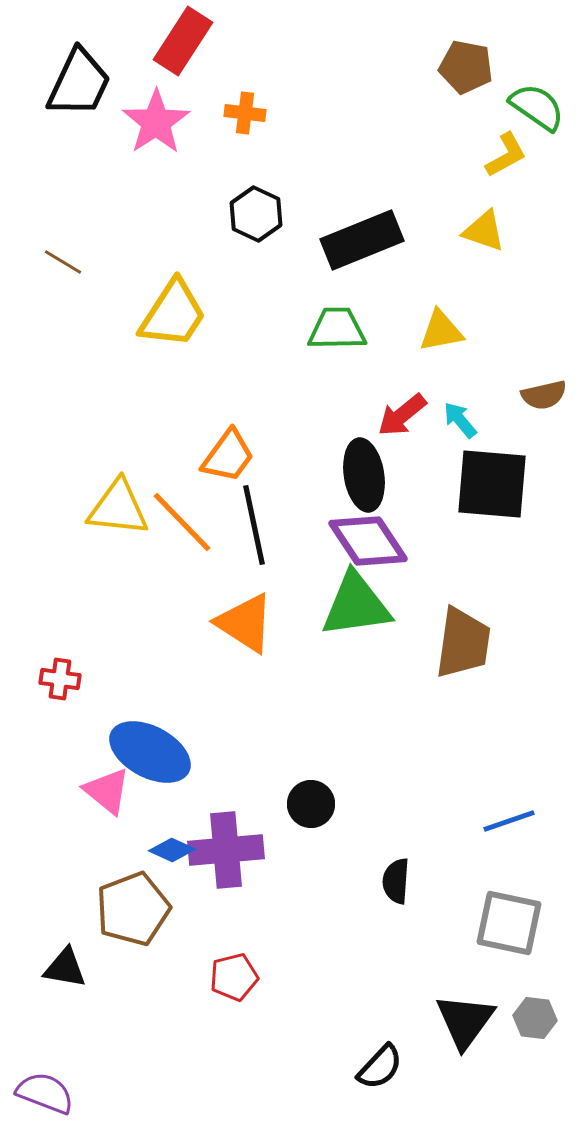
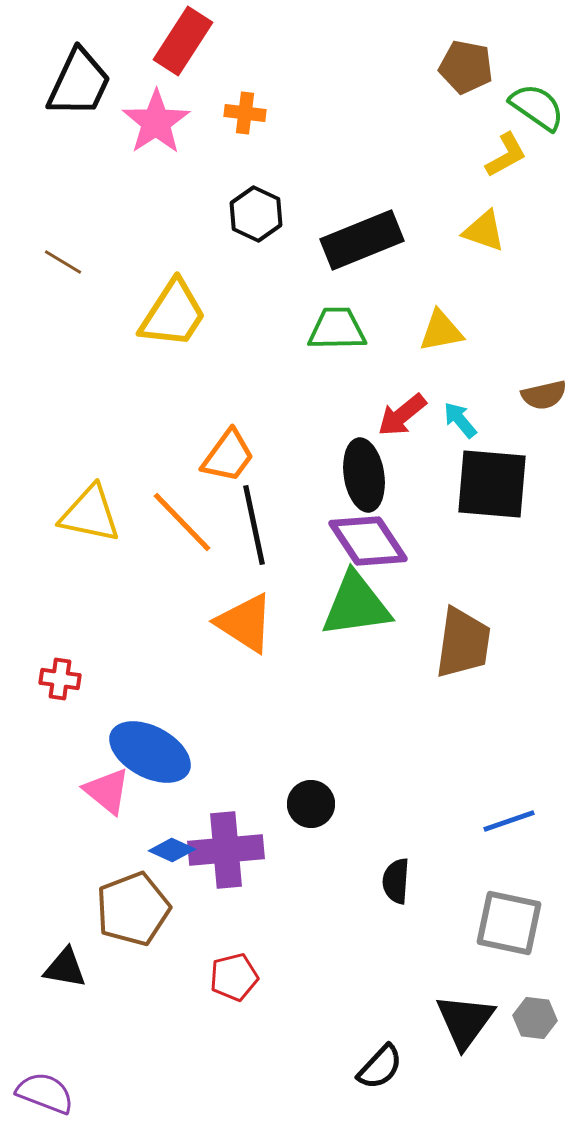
yellow triangle at (118, 508): moved 28 px left, 6 px down; rotated 6 degrees clockwise
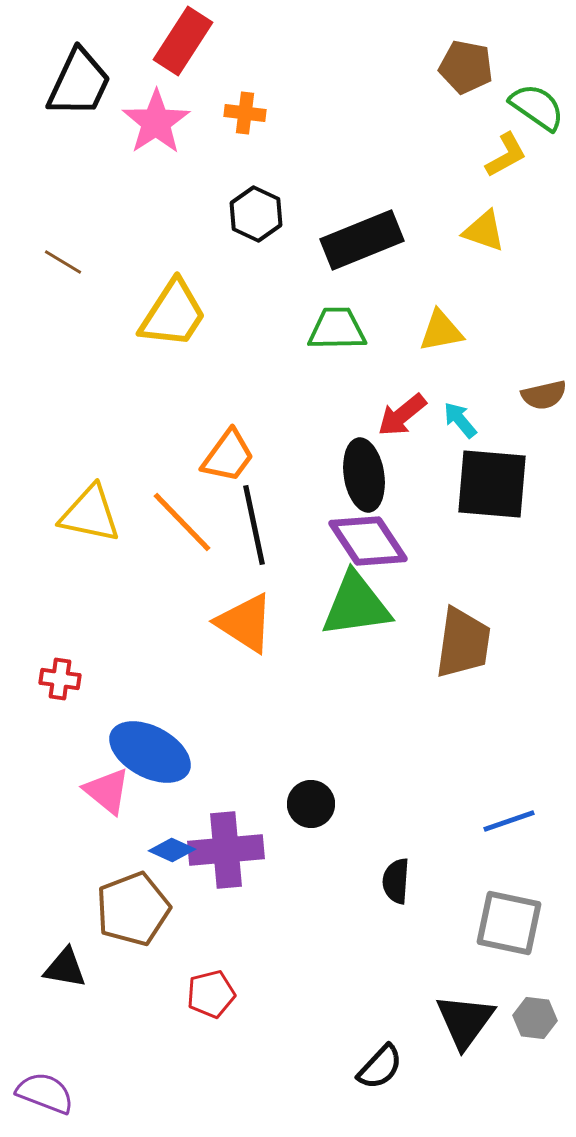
red pentagon at (234, 977): moved 23 px left, 17 px down
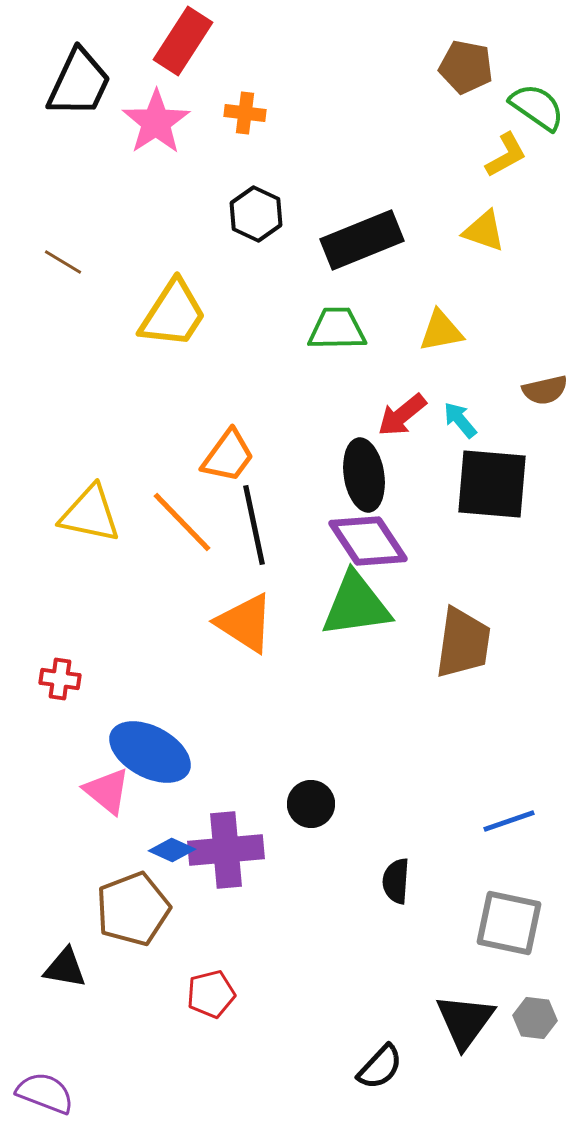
brown semicircle at (544, 395): moved 1 px right, 5 px up
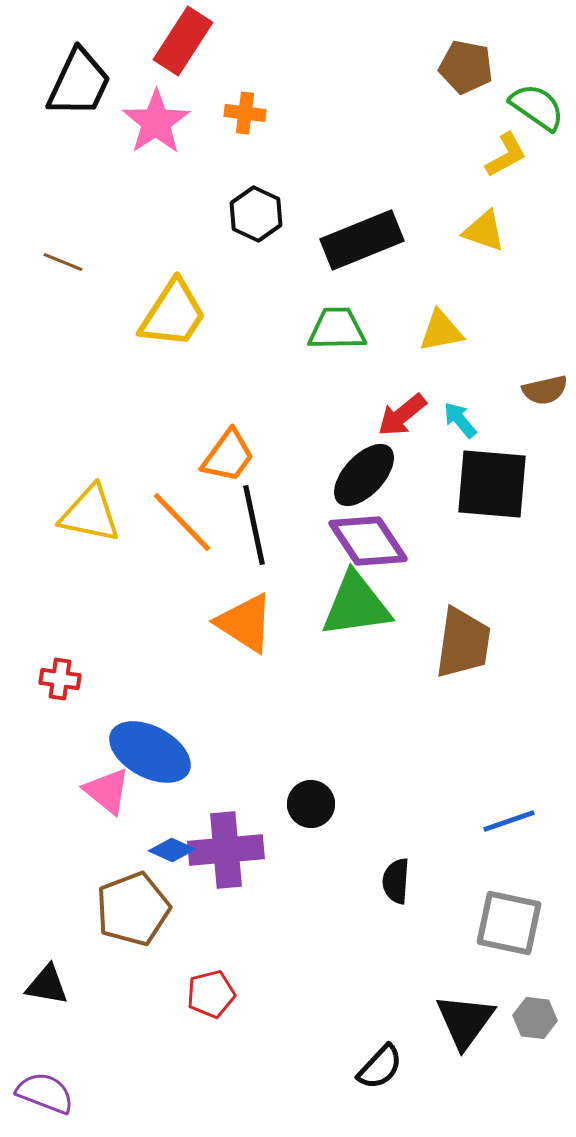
brown line at (63, 262): rotated 9 degrees counterclockwise
black ellipse at (364, 475): rotated 52 degrees clockwise
black triangle at (65, 968): moved 18 px left, 17 px down
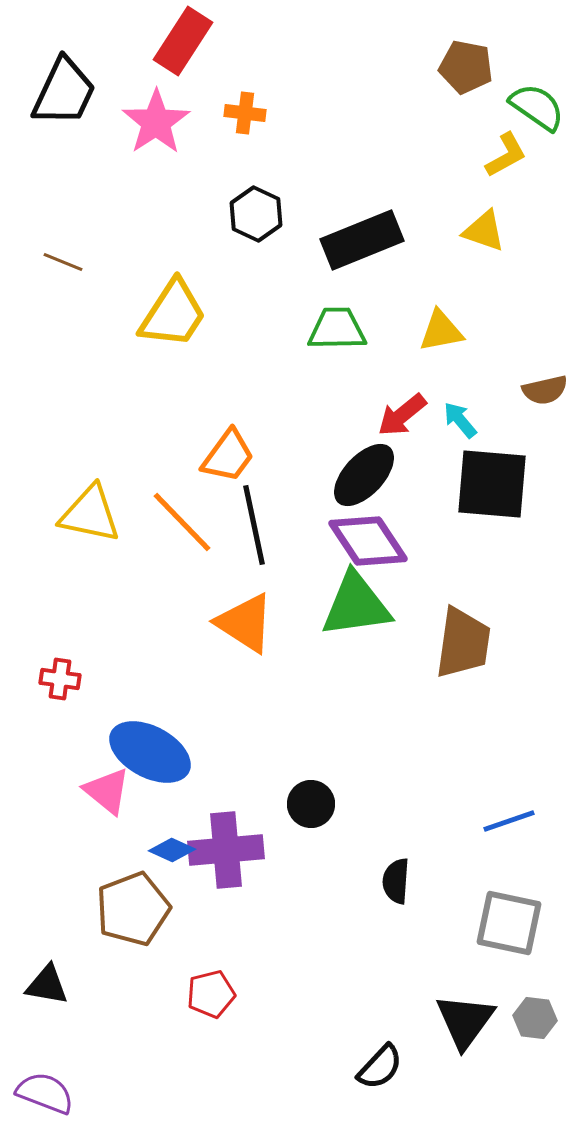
black trapezoid at (79, 83): moved 15 px left, 9 px down
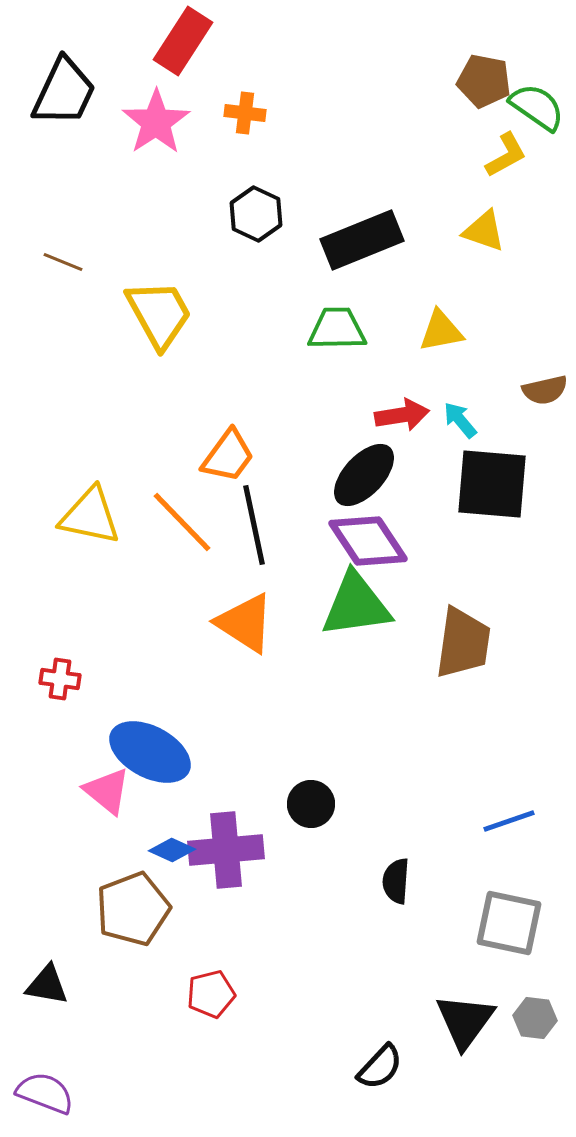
brown pentagon at (466, 67): moved 18 px right, 14 px down
yellow trapezoid at (173, 314): moved 14 px left; rotated 62 degrees counterclockwise
red arrow at (402, 415): rotated 150 degrees counterclockwise
yellow triangle at (90, 514): moved 2 px down
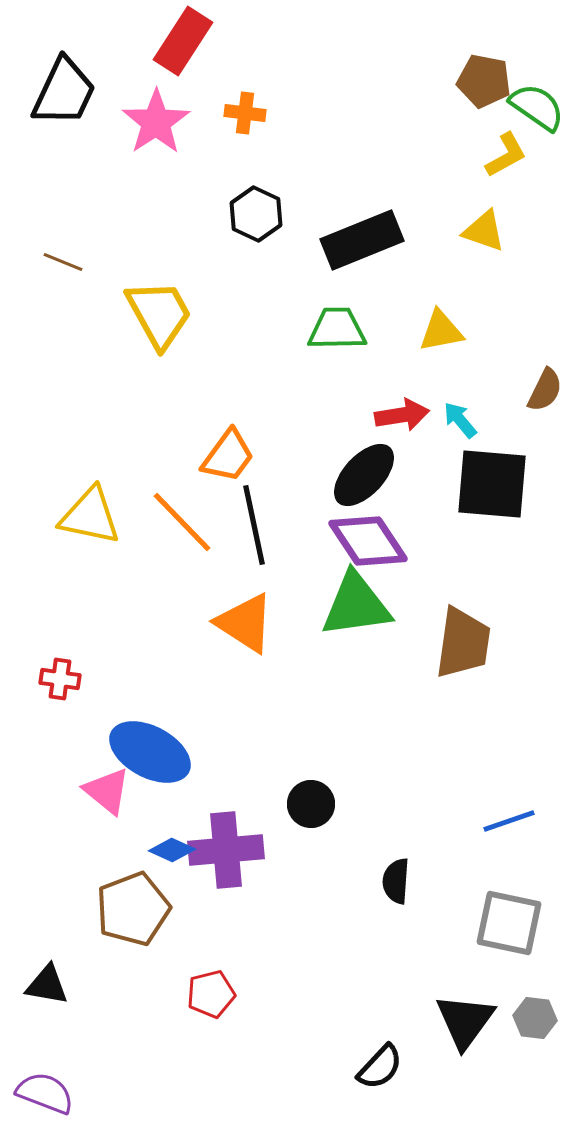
brown semicircle at (545, 390): rotated 51 degrees counterclockwise
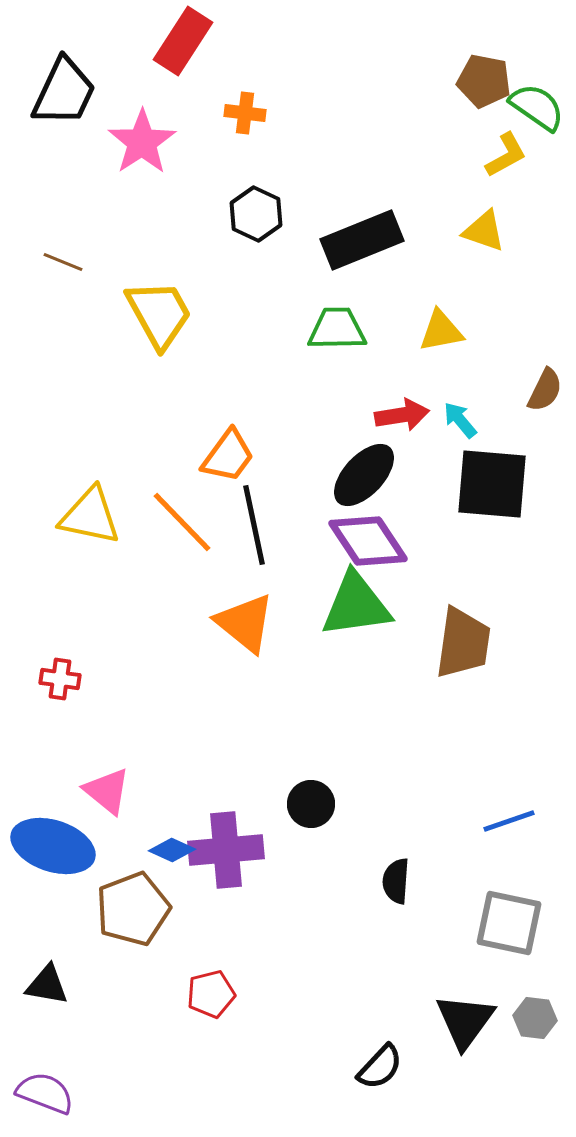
pink star at (156, 122): moved 14 px left, 20 px down
orange triangle at (245, 623): rotated 6 degrees clockwise
blue ellipse at (150, 752): moved 97 px left, 94 px down; rotated 10 degrees counterclockwise
